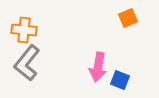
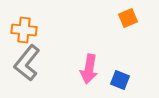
pink arrow: moved 9 px left, 2 px down
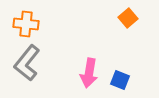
orange square: rotated 18 degrees counterclockwise
orange cross: moved 2 px right, 6 px up
pink arrow: moved 4 px down
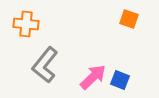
orange square: moved 1 px right, 1 px down; rotated 30 degrees counterclockwise
gray L-shape: moved 18 px right, 2 px down
pink arrow: moved 4 px right, 4 px down; rotated 144 degrees counterclockwise
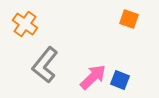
orange cross: moved 1 px left; rotated 30 degrees clockwise
